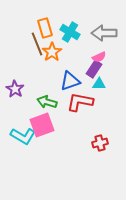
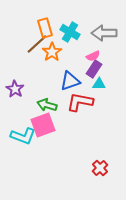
brown line: rotated 70 degrees clockwise
pink semicircle: moved 6 px left, 1 px up
green arrow: moved 3 px down
pink square: moved 1 px right
cyan L-shape: rotated 10 degrees counterclockwise
red cross: moved 25 px down; rotated 28 degrees counterclockwise
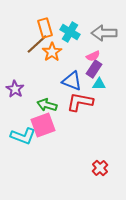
blue triangle: moved 2 px right; rotated 40 degrees clockwise
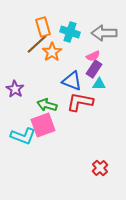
orange rectangle: moved 2 px left, 1 px up
cyan cross: rotated 12 degrees counterclockwise
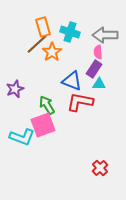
gray arrow: moved 1 px right, 2 px down
pink semicircle: moved 5 px right, 4 px up; rotated 112 degrees clockwise
purple star: rotated 18 degrees clockwise
green arrow: rotated 42 degrees clockwise
cyan L-shape: moved 1 px left, 1 px down
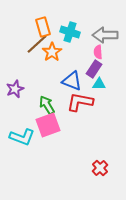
pink square: moved 5 px right
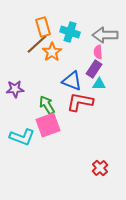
purple star: rotated 18 degrees clockwise
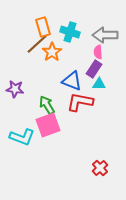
purple star: rotated 12 degrees clockwise
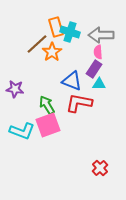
orange rectangle: moved 13 px right
gray arrow: moved 4 px left
red L-shape: moved 1 px left, 1 px down
cyan L-shape: moved 6 px up
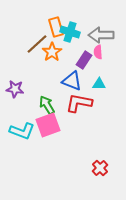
purple rectangle: moved 10 px left, 9 px up
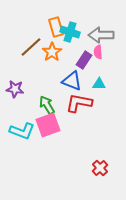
brown line: moved 6 px left, 3 px down
